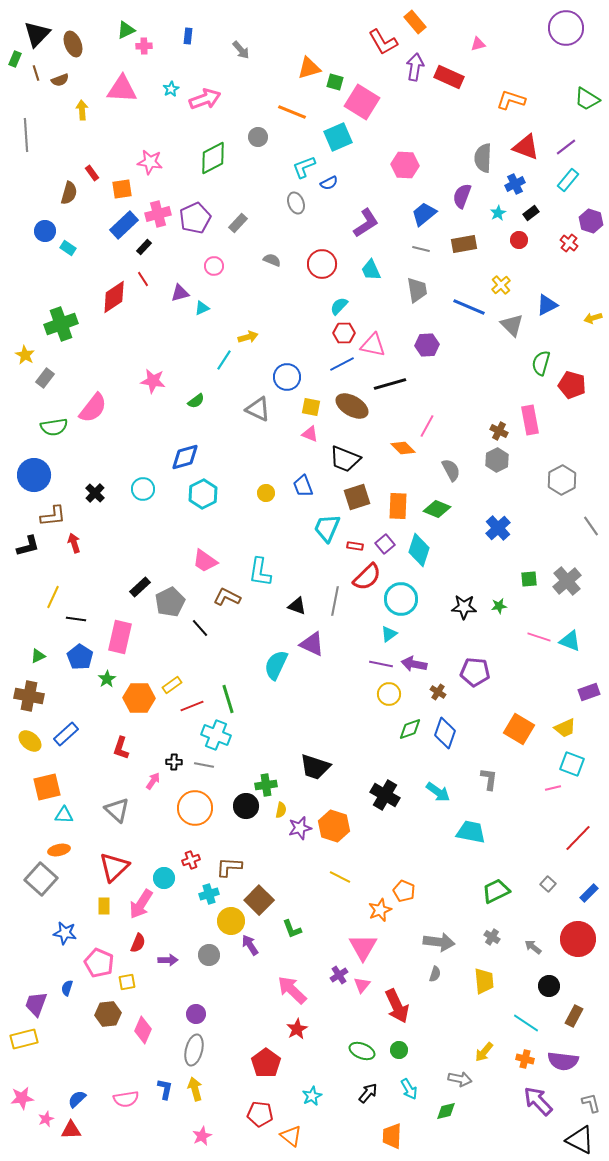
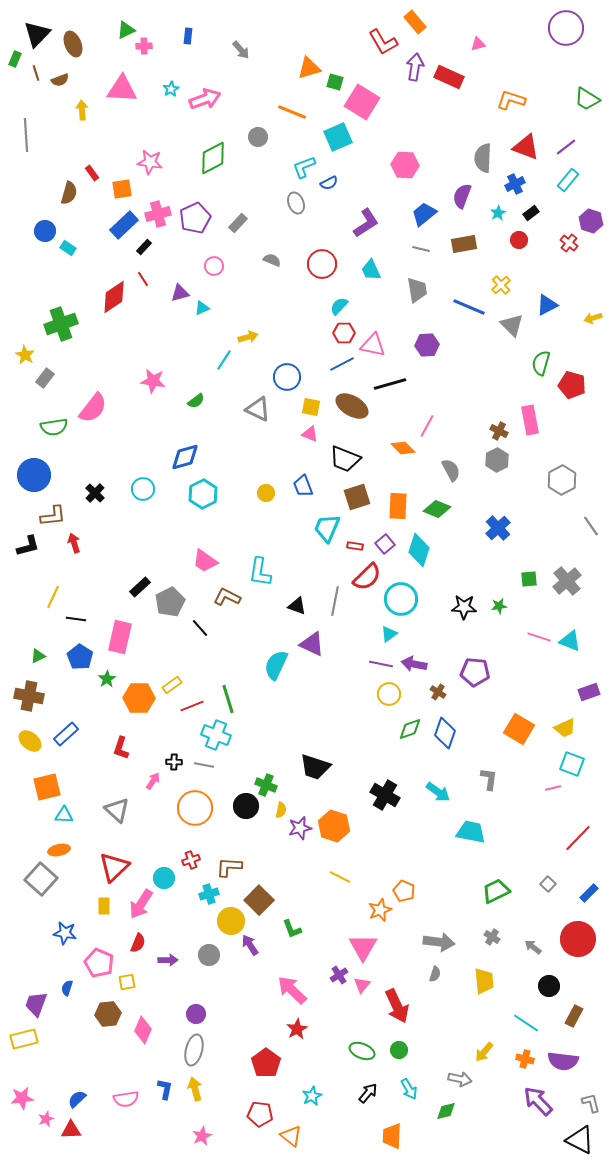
green cross at (266, 785): rotated 30 degrees clockwise
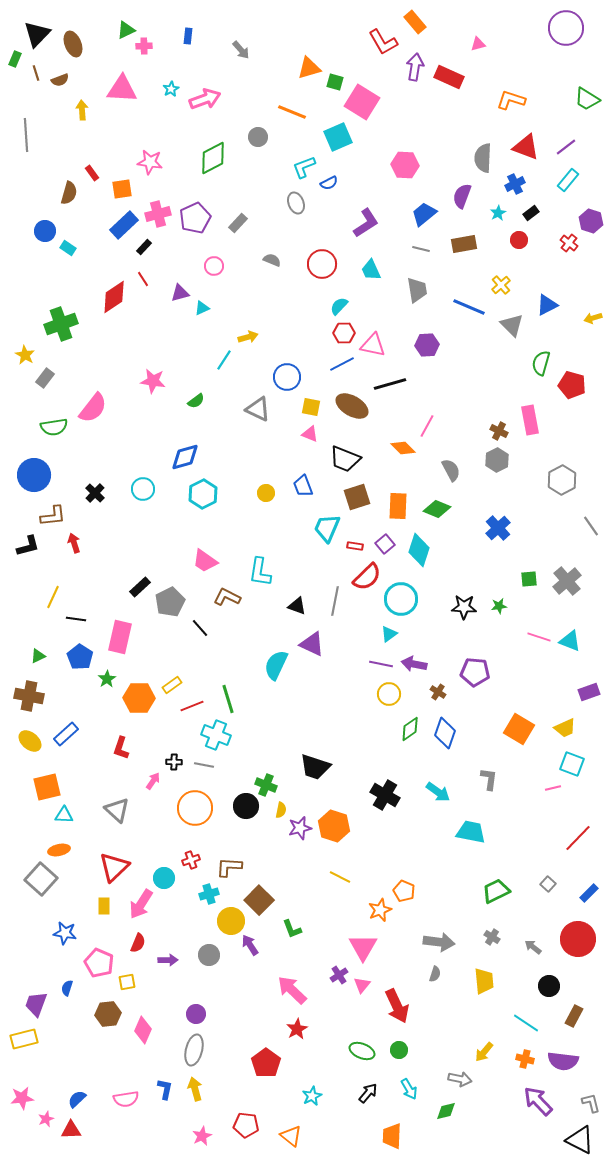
green diamond at (410, 729): rotated 15 degrees counterclockwise
red pentagon at (260, 1114): moved 14 px left, 11 px down
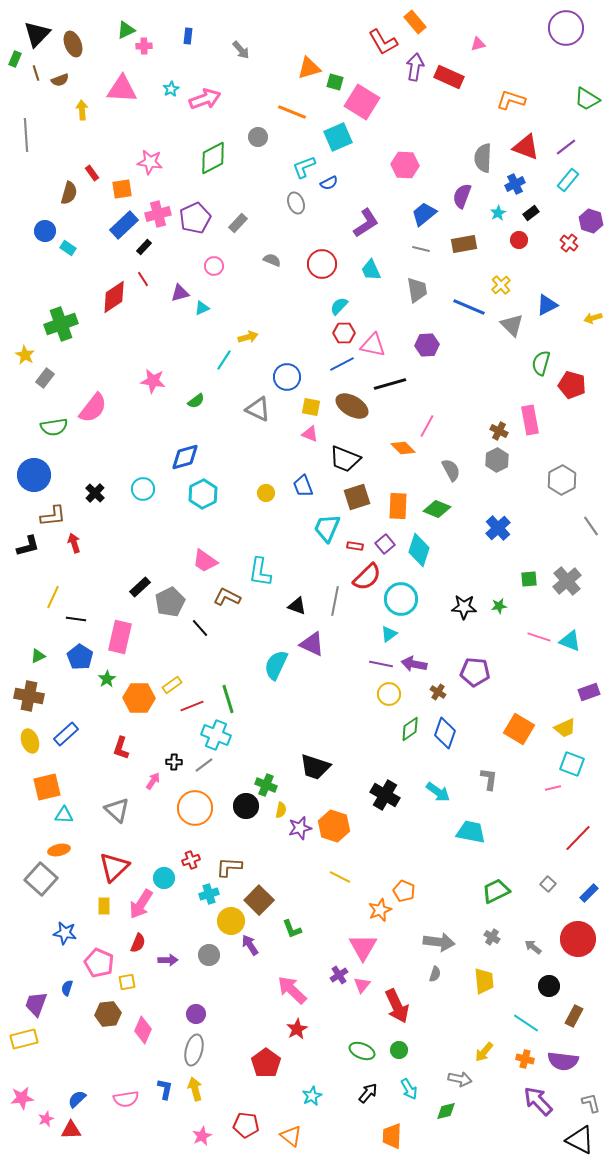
yellow ellipse at (30, 741): rotated 30 degrees clockwise
gray line at (204, 765): rotated 48 degrees counterclockwise
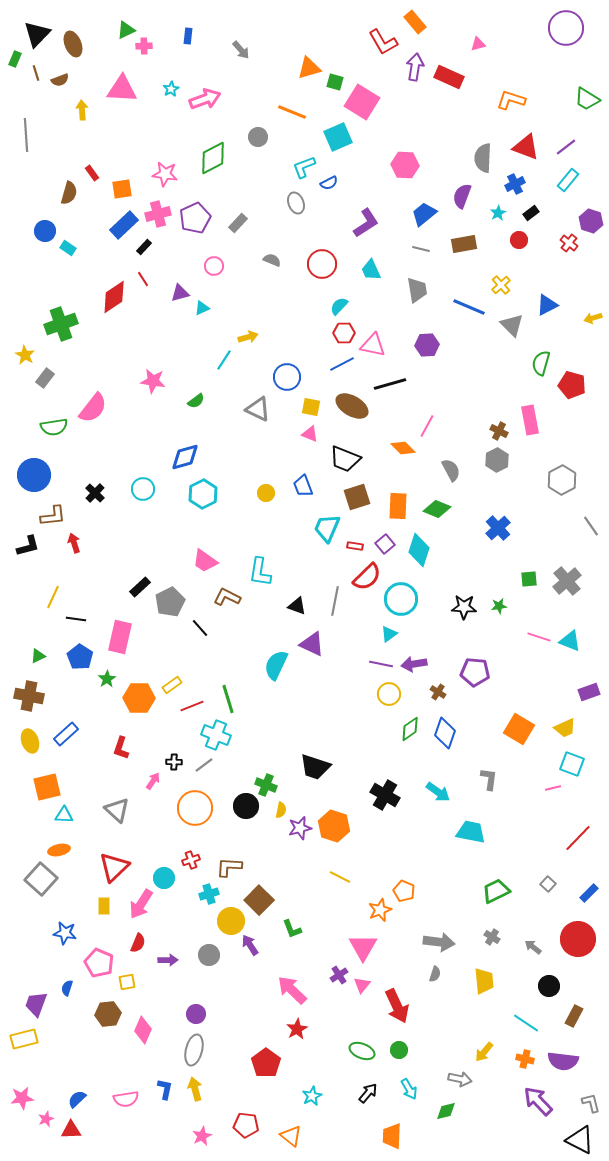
pink star at (150, 162): moved 15 px right, 12 px down
purple arrow at (414, 664): rotated 20 degrees counterclockwise
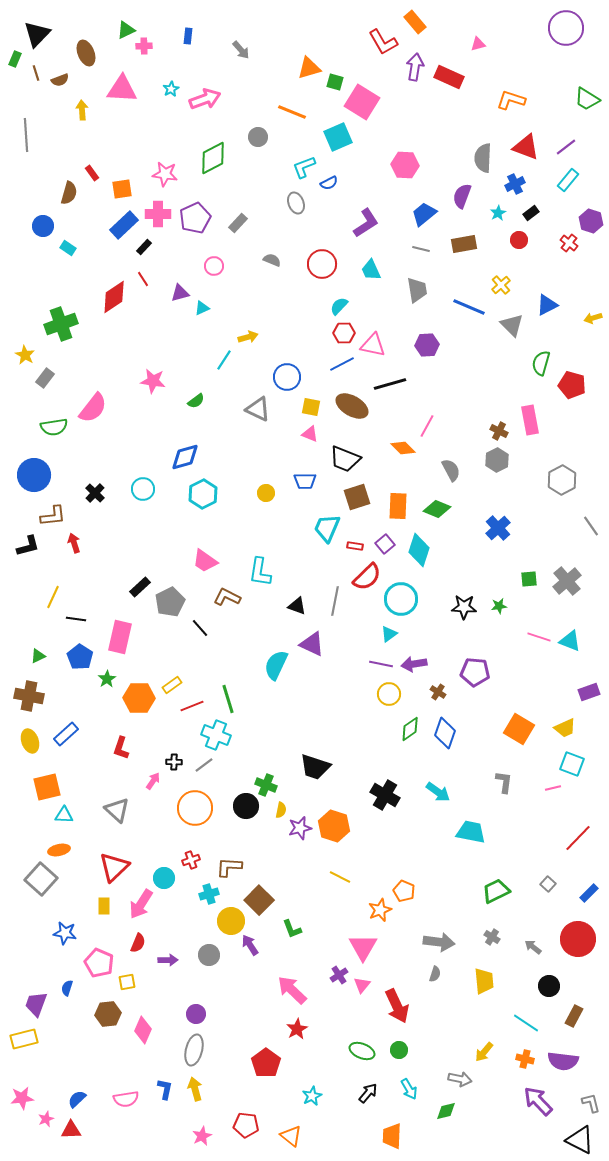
brown ellipse at (73, 44): moved 13 px right, 9 px down
pink cross at (158, 214): rotated 15 degrees clockwise
blue circle at (45, 231): moved 2 px left, 5 px up
blue trapezoid at (303, 486): moved 2 px right, 5 px up; rotated 70 degrees counterclockwise
gray L-shape at (489, 779): moved 15 px right, 3 px down
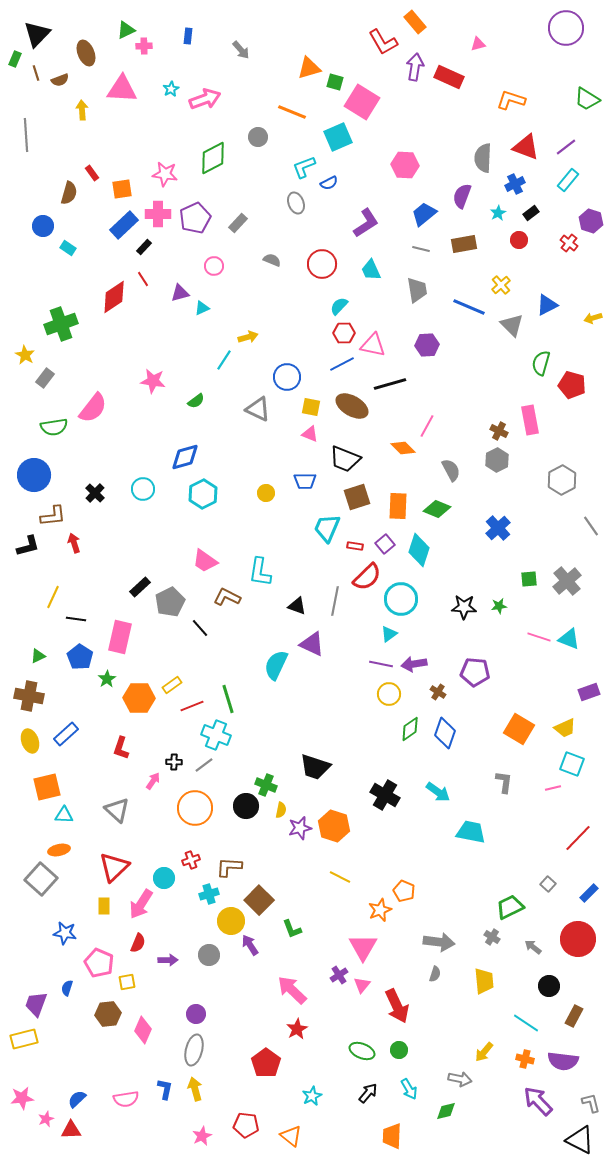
cyan triangle at (570, 641): moved 1 px left, 2 px up
green trapezoid at (496, 891): moved 14 px right, 16 px down
